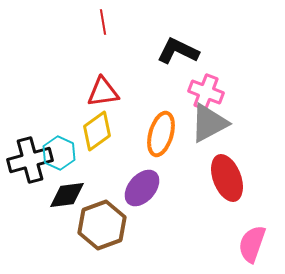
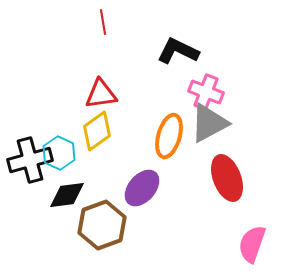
red triangle: moved 2 px left, 2 px down
orange ellipse: moved 8 px right, 2 px down
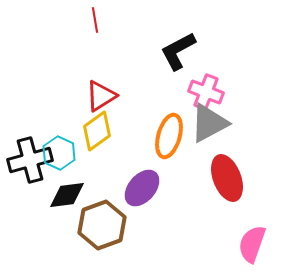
red line: moved 8 px left, 2 px up
black L-shape: rotated 54 degrees counterclockwise
red triangle: moved 2 px down; rotated 24 degrees counterclockwise
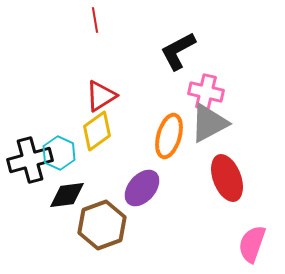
pink cross: rotated 8 degrees counterclockwise
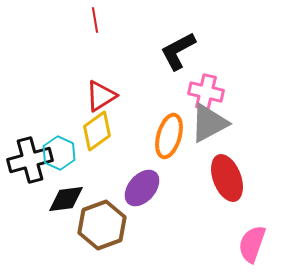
black diamond: moved 1 px left, 4 px down
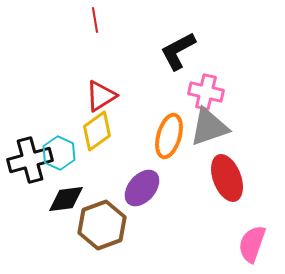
gray triangle: moved 4 px down; rotated 9 degrees clockwise
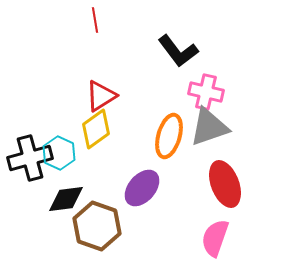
black L-shape: rotated 99 degrees counterclockwise
yellow diamond: moved 1 px left, 2 px up
black cross: moved 2 px up
red ellipse: moved 2 px left, 6 px down
brown hexagon: moved 5 px left, 1 px down; rotated 21 degrees counterclockwise
pink semicircle: moved 37 px left, 6 px up
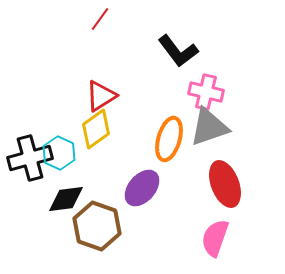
red line: moved 5 px right, 1 px up; rotated 45 degrees clockwise
orange ellipse: moved 3 px down
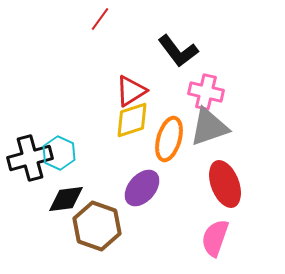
red triangle: moved 30 px right, 5 px up
yellow diamond: moved 36 px right, 9 px up; rotated 18 degrees clockwise
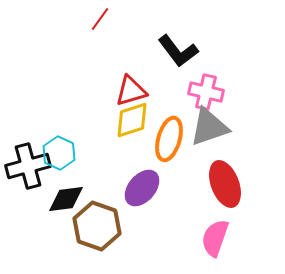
red triangle: rotated 16 degrees clockwise
black cross: moved 2 px left, 8 px down
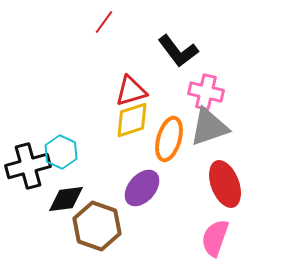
red line: moved 4 px right, 3 px down
cyan hexagon: moved 2 px right, 1 px up
